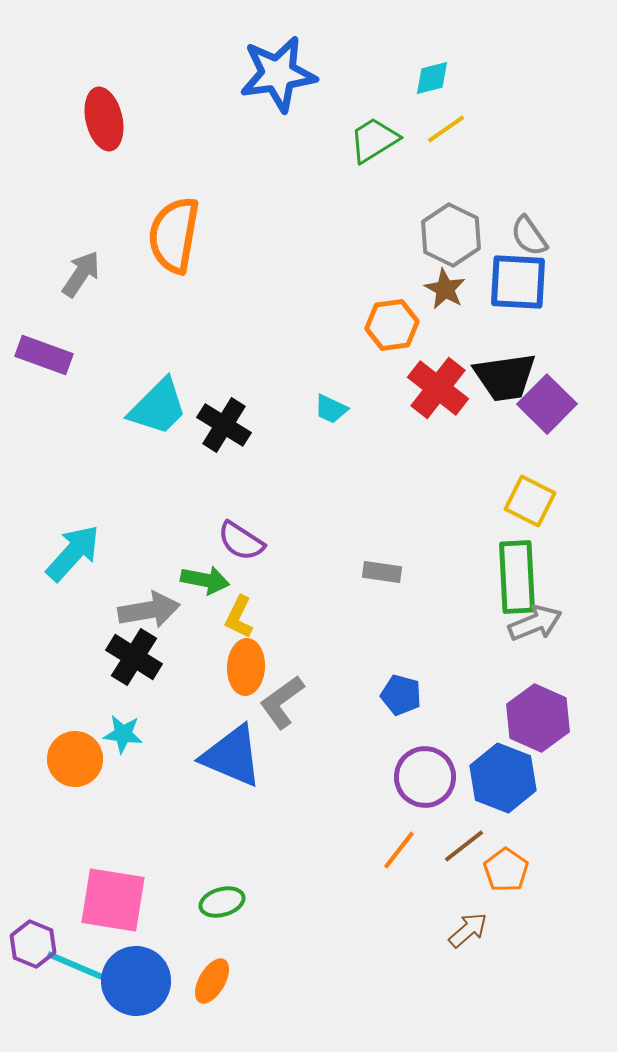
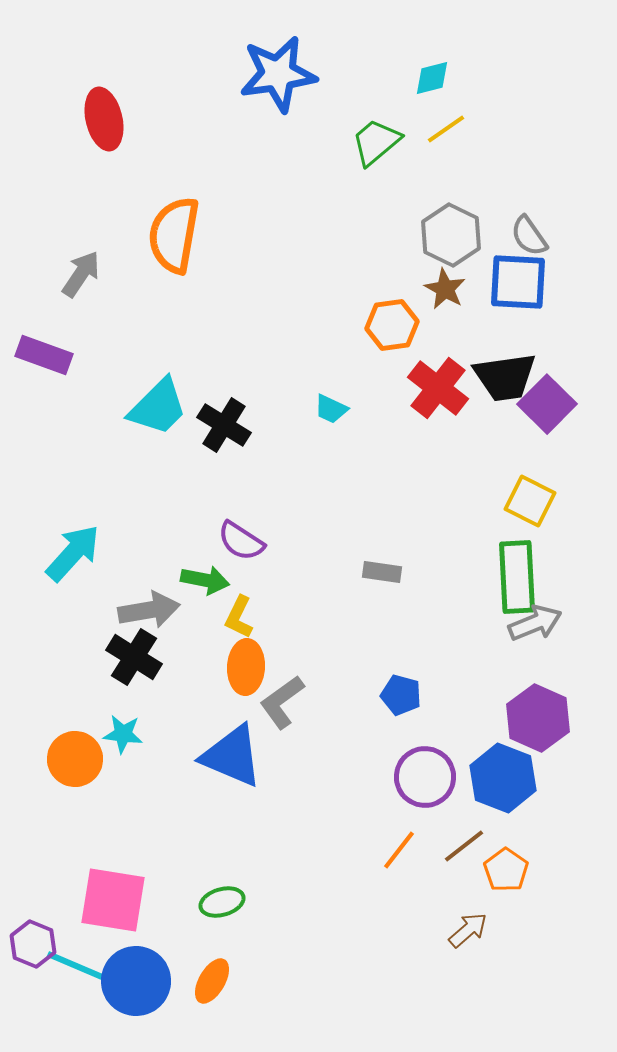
green trapezoid at (374, 140): moved 2 px right, 2 px down; rotated 8 degrees counterclockwise
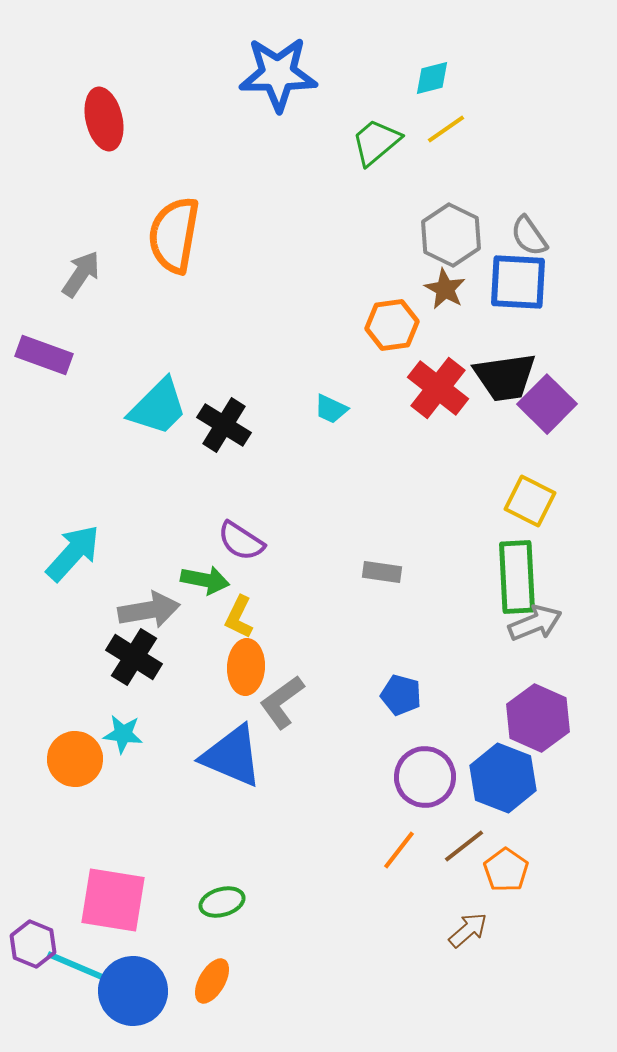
blue star at (278, 74): rotated 8 degrees clockwise
blue circle at (136, 981): moved 3 px left, 10 px down
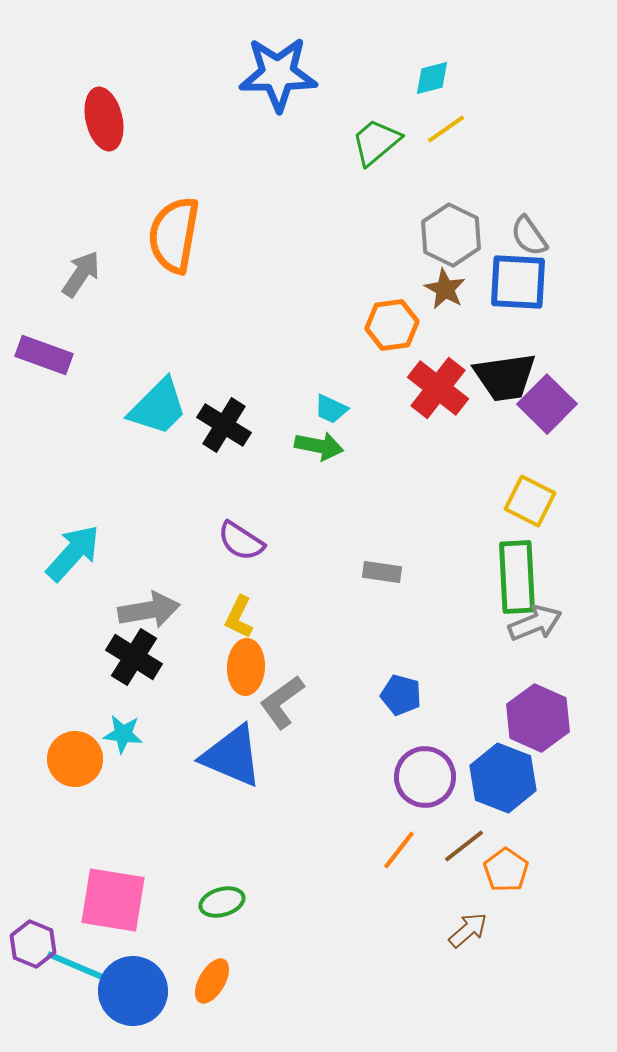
green arrow at (205, 580): moved 114 px right, 134 px up
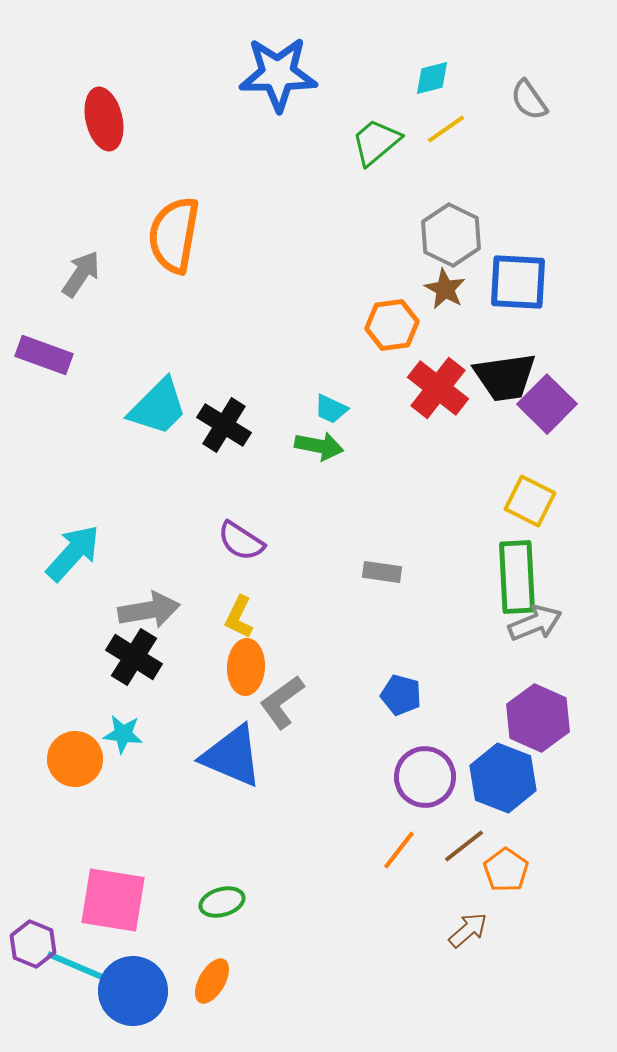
gray semicircle at (529, 236): moved 136 px up
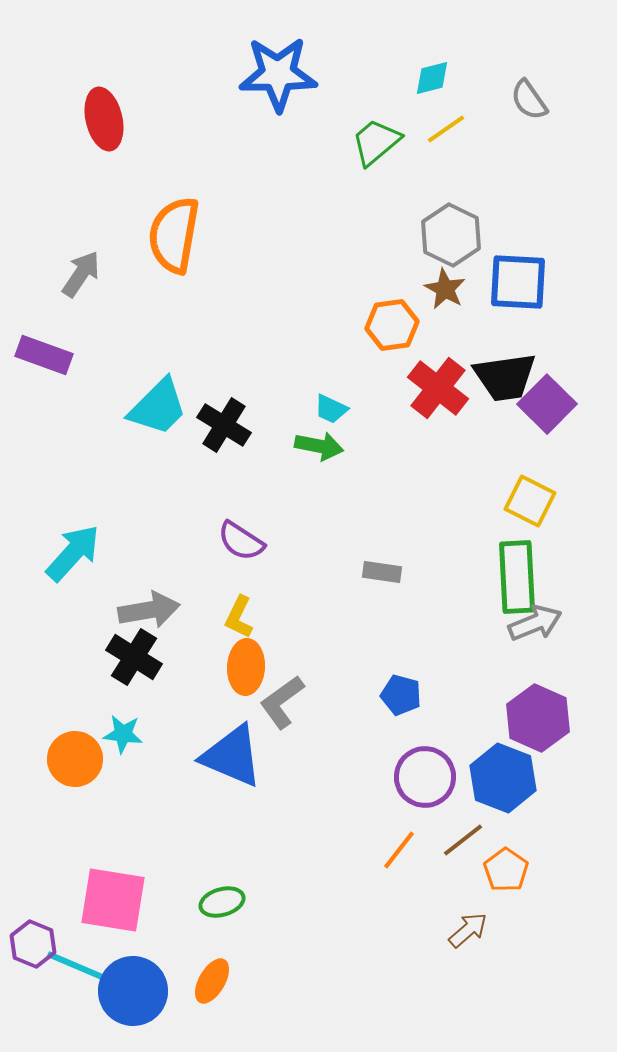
brown line at (464, 846): moved 1 px left, 6 px up
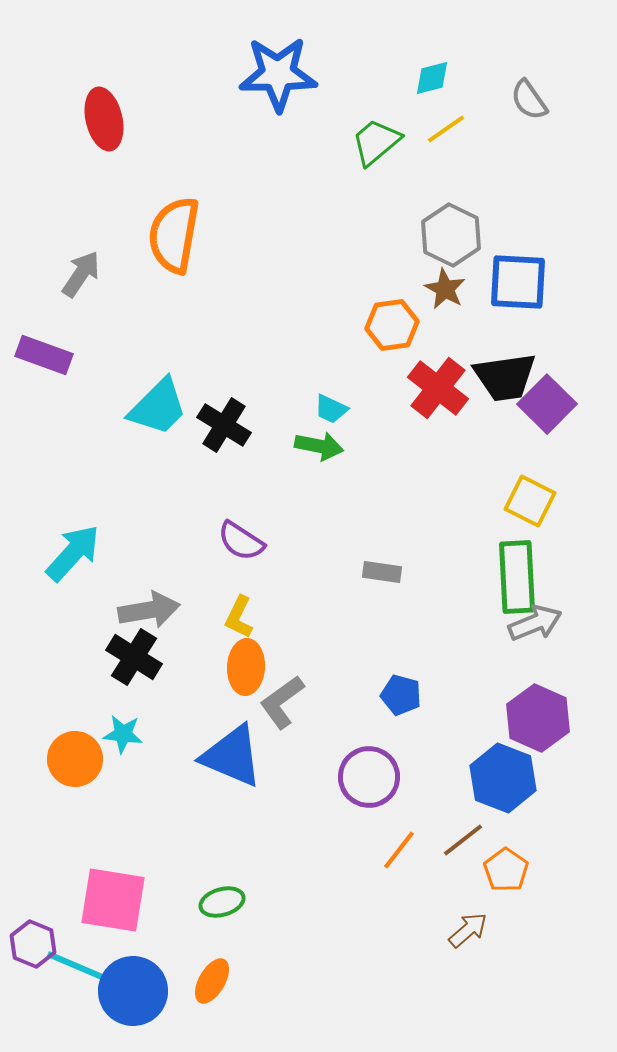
purple circle at (425, 777): moved 56 px left
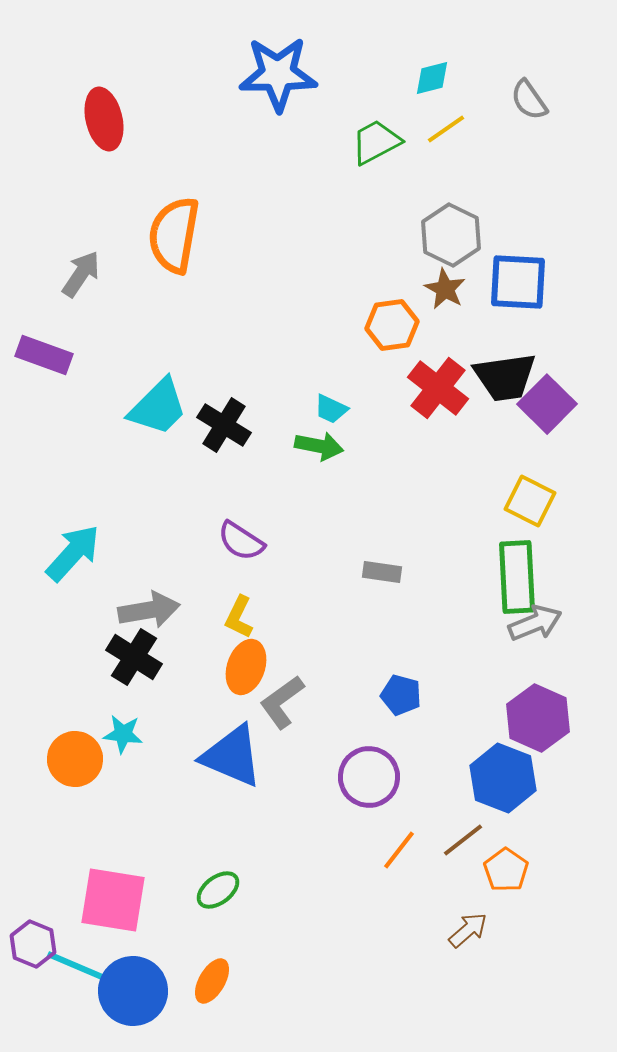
green trapezoid at (376, 142): rotated 12 degrees clockwise
orange ellipse at (246, 667): rotated 16 degrees clockwise
green ellipse at (222, 902): moved 4 px left, 12 px up; rotated 21 degrees counterclockwise
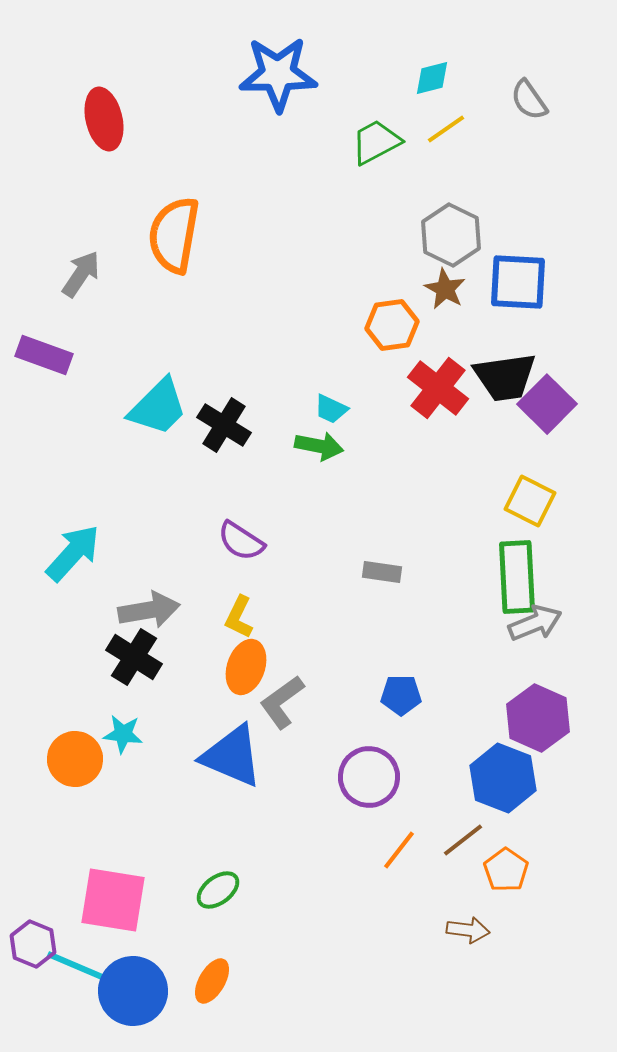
blue pentagon at (401, 695): rotated 15 degrees counterclockwise
brown arrow at (468, 930): rotated 48 degrees clockwise
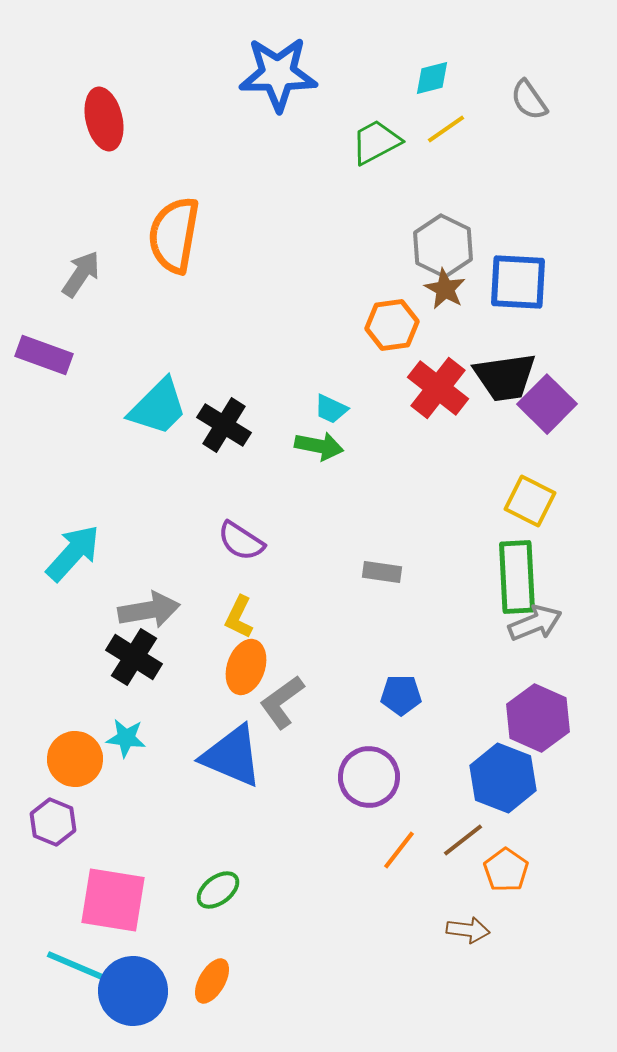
gray hexagon at (451, 235): moved 8 px left, 11 px down
cyan star at (123, 734): moved 3 px right, 4 px down
purple hexagon at (33, 944): moved 20 px right, 122 px up
